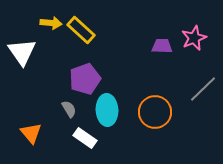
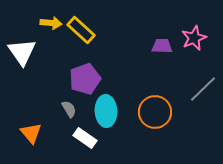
cyan ellipse: moved 1 px left, 1 px down
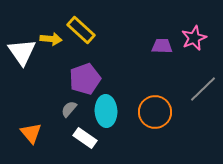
yellow arrow: moved 16 px down
gray semicircle: rotated 108 degrees counterclockwise
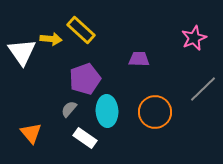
purple trapezoid: moved 23 px left, 13 px down
cyan ellipse: moved 1 px right
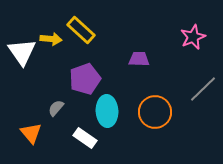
pink star: moved 1 px left, 1 px up
gray semicircle: moved 13 px left, 1 px up
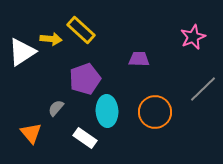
white triangle: rotated 32 degrees clockwise
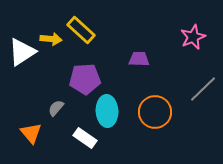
purple pentagon: rotated 16 degrees clockwise
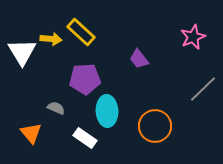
yellow rectangle: moved 2 px down
white triangle: rotated 28 degrees counterclockwise
purple trapezoid: rotated 130 degrees counterclockwise
gray semicircle: rotated 72 degrees clockwise
orange circle: moved 14 px down
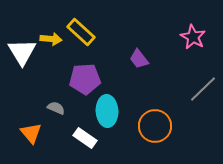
pink star: rotated 20 degrees counterclockwise
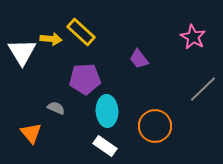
white rectangle: moved 20 px right, 8 px down
